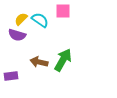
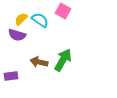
pink square: rotated 28 degrees clockwise
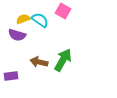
yellow semicircle: moved 2 px right; rotated 24 degrees clockwise
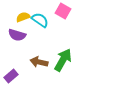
yellow semicircle: moved 2 px up
purple rectangle: rotated 32 degrees counterclockwise
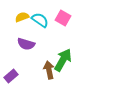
pink square: moved 7 px down
yellow semicircle: moved 1 px left
purple semicircle: moved 9 px right, 9 px down
brown arrow: moved 10 px right, 8 px down; rotated 66 degrees clockwise
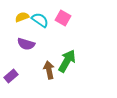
green arrow: moved 4 px right, 1 px down
